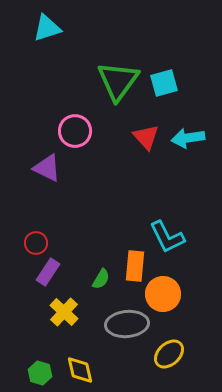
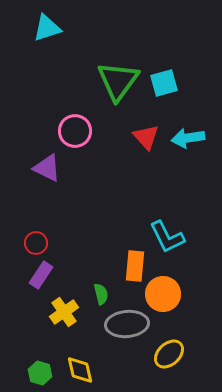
purple rectangle: moved 7 px left, 3 px down
green semicircle: moved 15 px down; rotated 45 degrees counterclockwise
yellow cross: rotated 12 degrees clockwise
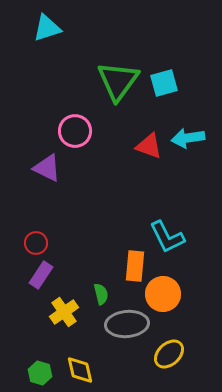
red triangle: moved 3 px right, 9 px down; rotated 28 degrees counterclockwise
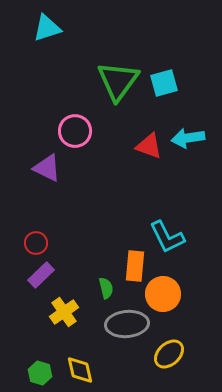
purple rectangle: rotated 12 degrees clockwise
green semicircle: moved 5 px right, 6 px up
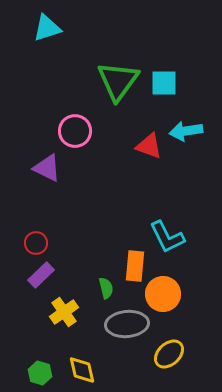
cyan square: rotated 16 degrees clockwise
cyan arrow: moved 2 px left, 7 px up
yellow diamond: moved 2 px right
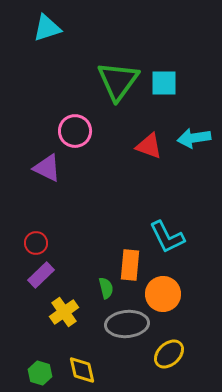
cyan arrow: moved 8 px right, 7 px down
orange rectangle: moved 5 px left, 1 px up
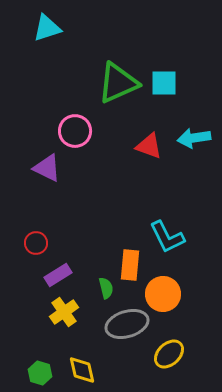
green triangle: moved 2 px down; rotated 30 degrees clockwise
purple rectangle: moved 17 px right; rotated 12 degrees clockwise
gray ellipse: rotated 12 degrees counterclockwise
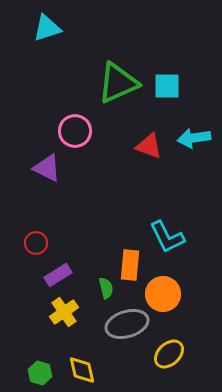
cyan square: moved 3 px right, 3 px down
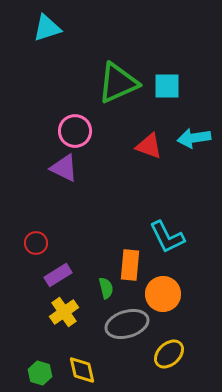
purple triangle: moved 17 px right
